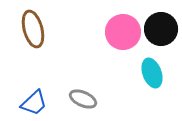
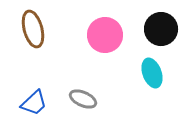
pink circle: moved 18 px left, 3 px down
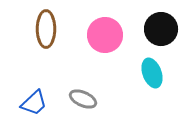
brown ellipse: moved 13 px right; rotated 15 degrees clockwise
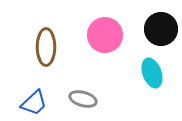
brown ellipse: moved 18 px down
gray ellipse: rotated 8 degrees counterclockwise
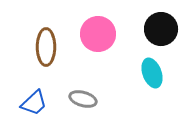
pink circle: moved 7 px left, 1 px up
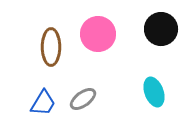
brown ellipse: moved 5 px right
cyan ellipse: moved 2 px right, 19 px down
gray ellipse: rotated 52 degrees counterclockwise
blue trapezoid: moved 9 px right; rotated 16 degrees counterclockwise
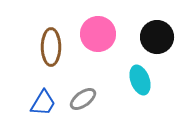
black circle: moved 4 px left, 8 px down
cyan ellipse: moved 14 px left, 12 px up
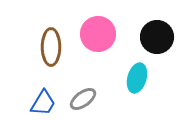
cyan ellipse: moved 3 px left, 2 px up; rotated 36 degrees clockwise
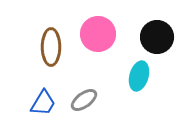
cyan ellipse: moved 2 px right, 2 px up
gray ellipse: moved 1 px right, 1 px down
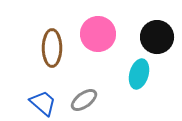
brown ellipse: moved 1 px right, 1 px down
cyan ellipse: moved 2 px up
blue trapezoid: rotated 80 degrees counterclockwise
